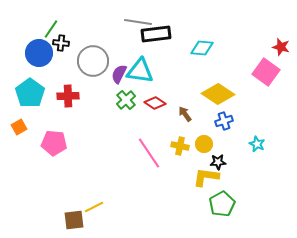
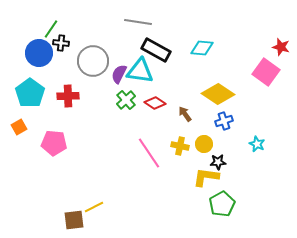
black rectangle: moved 16 px down; rotated 36 degrees clockwise
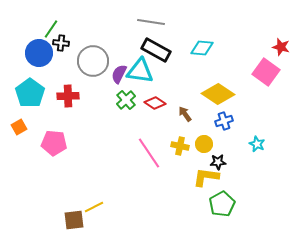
gray line: moved 13 px right
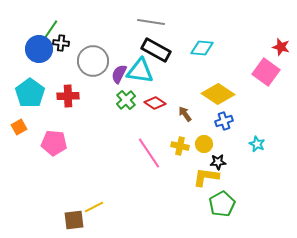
blue circle: moved 4 px up
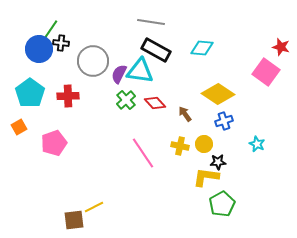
red diamond: rotated 15 degrees clockwise
pink pentagon: rotated 25 degrees counterclockwise
pink line: moved 6 px left
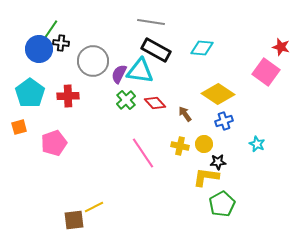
orange square: rotated 14 degrees clockwise
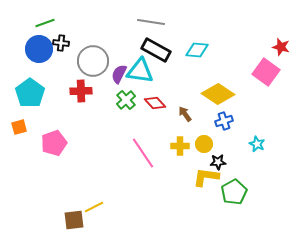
green line: moved 6 px left, 6 px up; rotated 36 degrees clockwise
cyan diamond: moved 5 px left, 2 px down
red cross: moved 13 px right, 5 px up
yellow cross: rotated 12 degrees counterclockwise
green pentagon: moved 12 px right, 12 px up
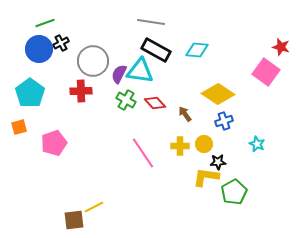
black cross: rotated 35 degrees counterclockwise
green cross: rotated 18 degrees counterclockwise
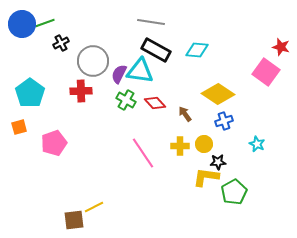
blue circle: moved 17 px left, 25 px up
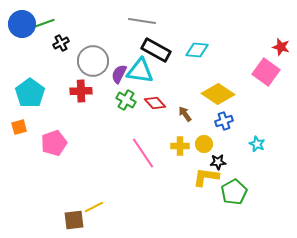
gray line: moved 9 px left, 1 px up
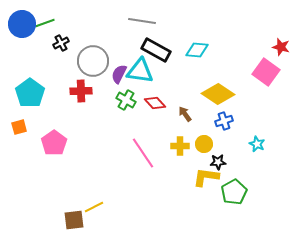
pink pentagon: rotated 15 degrees counterclockwise
